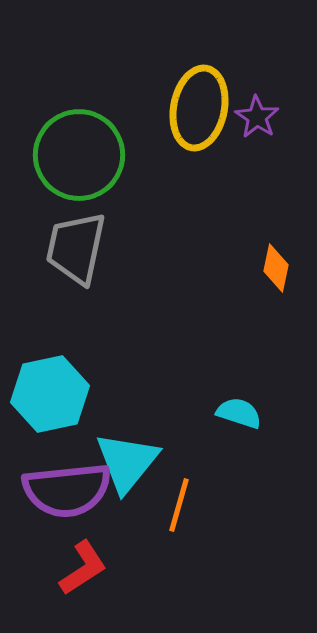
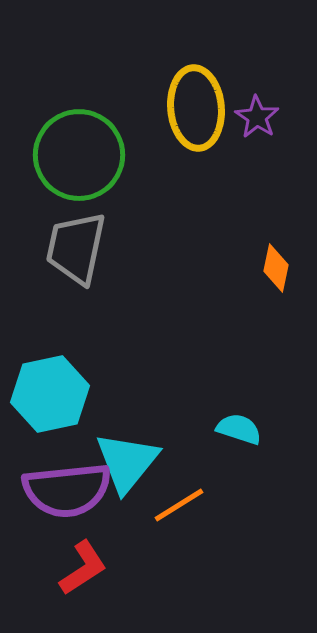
yellow ellipse: moved 3 px left; rotated 16 degrees counterclockwise
cyan semicircle: moved 16 px down
orange line: rotated 42 degrees clockwise
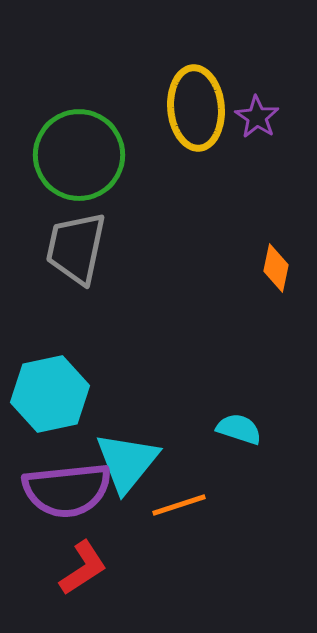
orange line: rotated 14 degrees clockwise
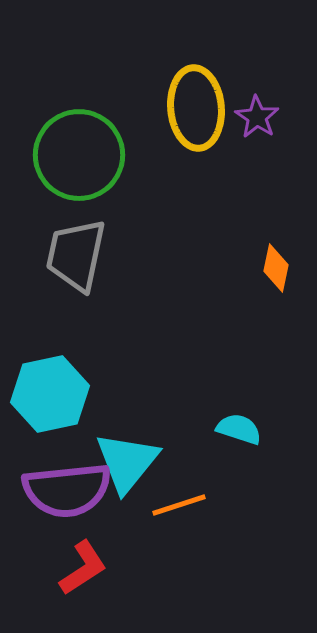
gray trapezoid: moved 7 px down
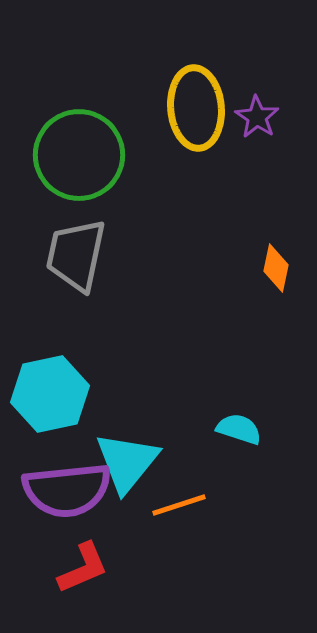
red L-shape: rotated 10 degrees clockwise
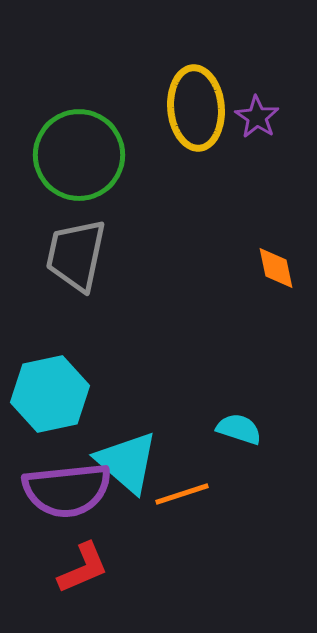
orange diamond: rotated 24 degrees counterclockwise
cyan triangle: rotated 28 degrees counterclockwise
orange line: moved 3 px right, 11 px up
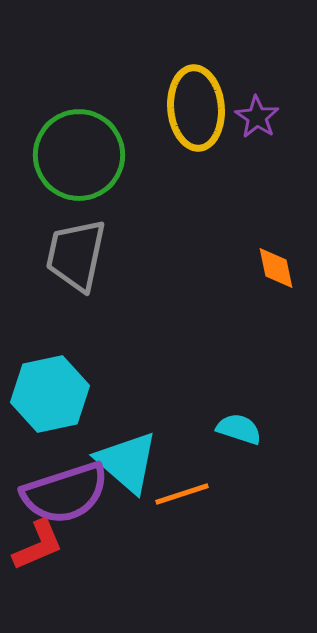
purple semicircle: moved 2 px left, 3 px down; rotated 12 degrees counterclockwise
red L-shape: moved 45 px left, 23 px up
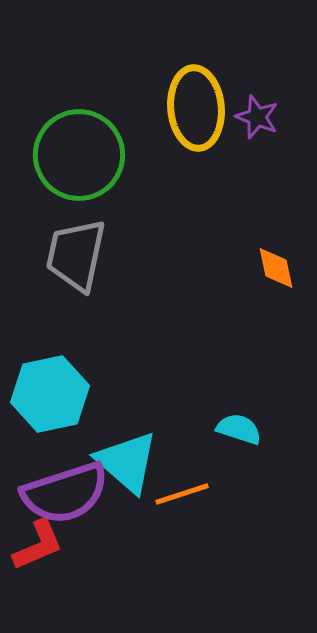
purple star: rotated 12 degrees counterclockwise
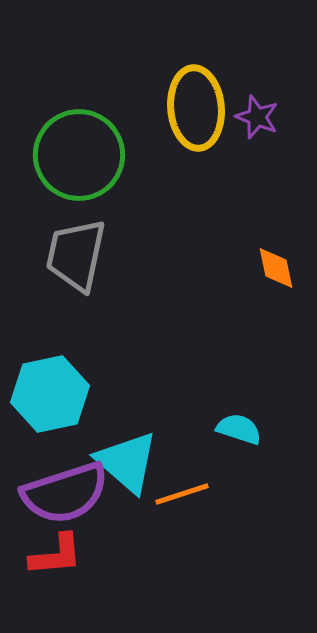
red L-shape: moved 18 px right, 10 px down; rotated 18 degrees clockwise
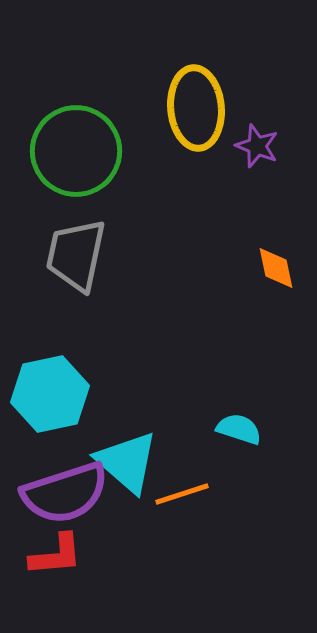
purple star: moved 29 px down
green circle: moved 3 px left, 4 px up
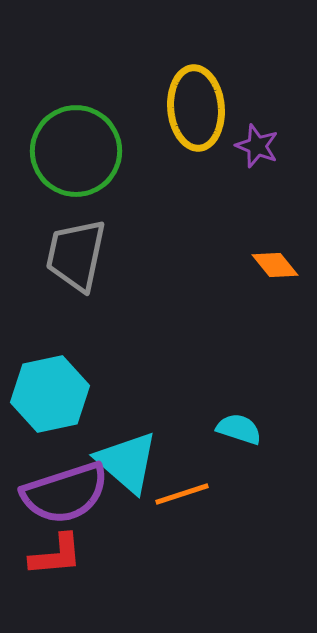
orange diamond: moved 1 px left, 3 px up; rotated 27 degrees counterclockwise
